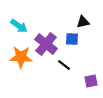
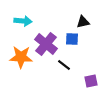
cyan arrow: moved 4 px right, 5 px up; rotated 30 degrees counterclockwise
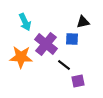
cyan arrow: moved 2 px right, 1 px down; rotated 60 degrees clockwise
purple square: moved 13 px left
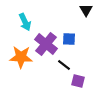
black triangle: moved 3 px right, 12 px up; rotated 48 degrees counterclockwise
blue square: moved 3 px left
purple square: rotated 24 degrees clockwise
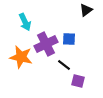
black triangle: rotated 24 degrees clockwise
purple cross: rotated 25 degrees clockwise
orange star: rotated 10 degrees clockwise
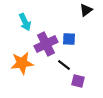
orange star: moved 1 px right, 6 px down; rotated 20 degrees counterclockwise
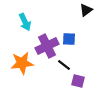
purple cross: moved 1 px right, 2 px down
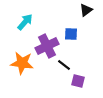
cyan arrow: rotated 114 degrees counterclockwise
blue square: moved 2 px right, 5 px up
orange star: rotated 15 degrees clockwise
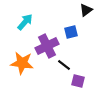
blue square: moved 2 px up; rotated 16 degrees counterclockwise
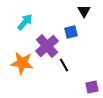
black triangle: moved 2 px left, 1 px down; rotated 24 degrees counterclockwise
purple cross: rotated 15 degrees counterclockwise
black line: rotated 24 degrees clockwise
purple square: moved 14 px right, 6 px down; rotated 24 degrees counterclockwise
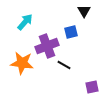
purple cross: rotated 20 degrees clockwise
black line: rotated 32 degrees counterclockwise
